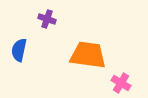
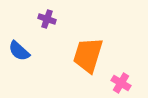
blue semicircle: moved 1 px down; rotated 60 degrees counterclockwise
orange trapezoid: rotated 81 degrees counterclockwise
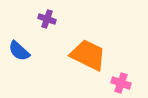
orange trapezoid: rotated 99 degrees clockwise
pink cross: rotated 12 degrees counterclockwise
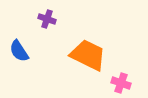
blue semicircle: rotated 15 degrees clockwise
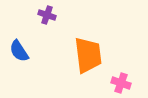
purple cross: moved 4 px up
orange trapezoid: rotated 57 degrees clockwise
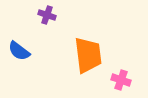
blue semicircle: rotated 20 degrees counterclockwise
pink cross: moved 3 px up
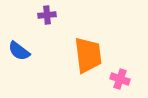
purple cross: rotated 24 degrees counterclockwise
pink cross: moved 1 px left, 1 px up
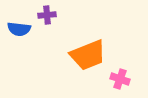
blue semicircle: moved 22 px up; rotated 30 degrees counterclockwise
orange trapezoid: rotated 75 degrees clockwise
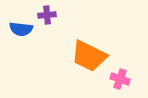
blue semicircle: moved 2 px right
orange trapezoid: moved 1 px right, 1 px down; rotated 48 degrees clockwise
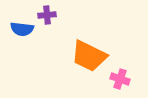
blue semicircle: moved 1 px right
